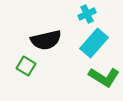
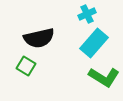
black semicircle: moved 7 px left, 2 px up
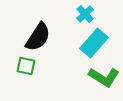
cyan cross: moved 2 px left; rotated 18 degrees counterclockwise
black semicircle: moved 1 px left, 1 px up; rotated 44 degrees counterclockwise
green square: rotated 18 degrees counterclockwise
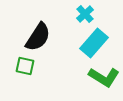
green square: moved 1 px left
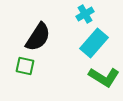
cyan cross: rotated 12 degrees clockwise
